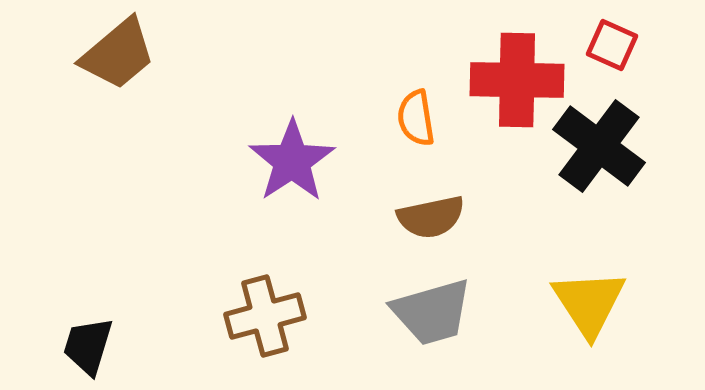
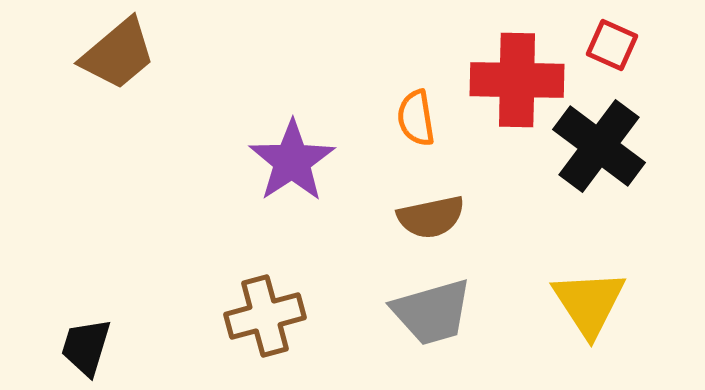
black trapezoid: moved 2 px left, 1 px down
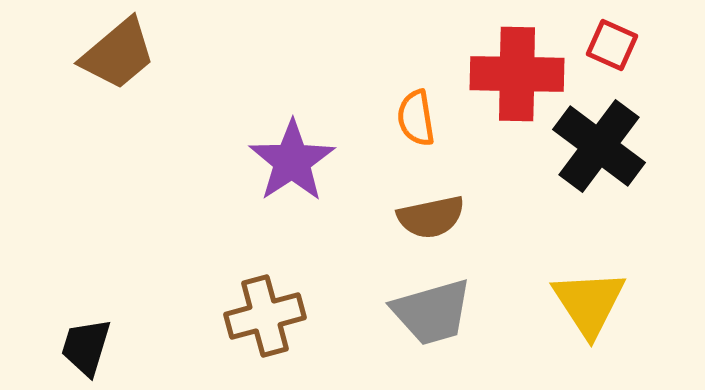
red cross: moved 6 px up
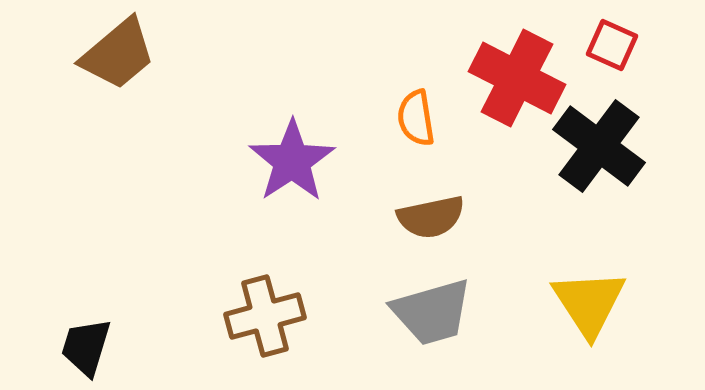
red cross: moved 4 px down; rotated 26 degrees clockwise
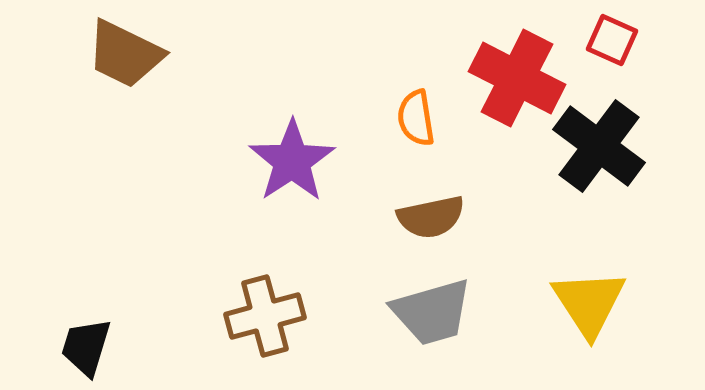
red square: moved 5 px up
brown trapezoid: moved 7 px right; rotated 66 degrees clockwise
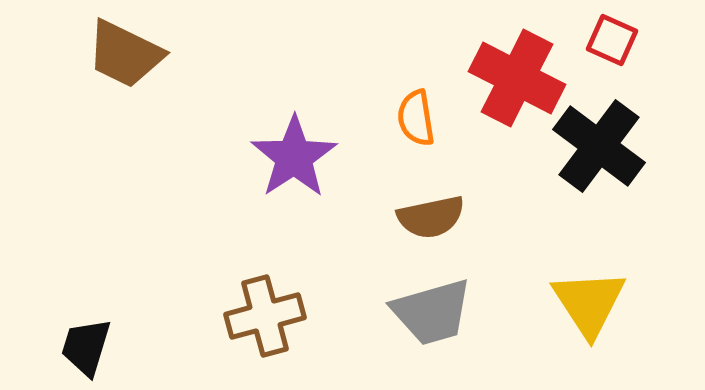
purple star: moved 2 px right, 4 px up
